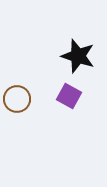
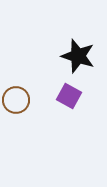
brown circle: moved 1 px left, 1 px down
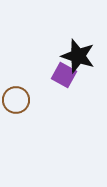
purple square: moved 5 px left, 21 px up
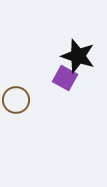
purple square: moved 1 px right, 3 px down
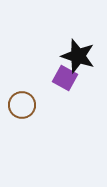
brown circle: moved 6 px right, 5 px down
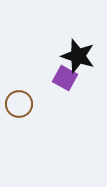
brown circle: moved 3 px left, 1 px up
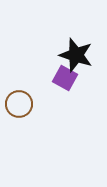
black star: moved 2 px left, 1 px up
